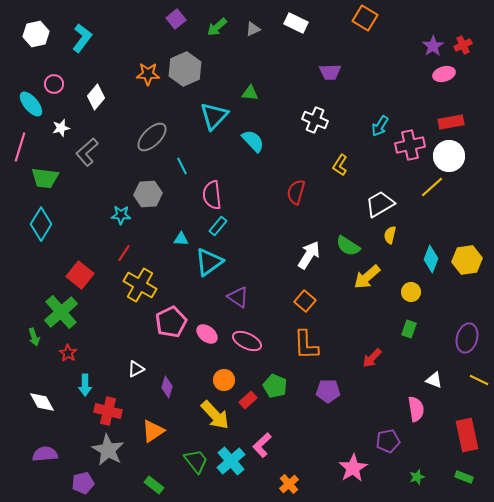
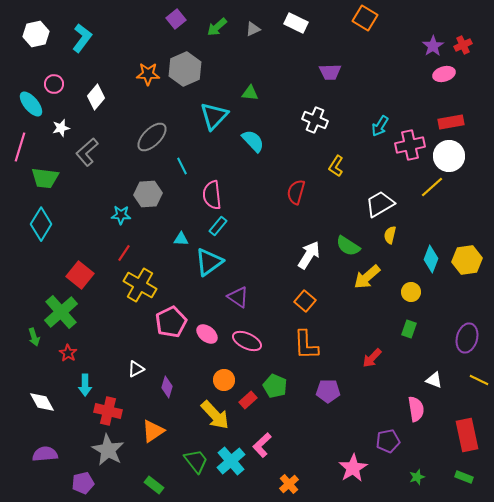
yellow L-shape at (340, 165): moved 4 px left, 1 px down
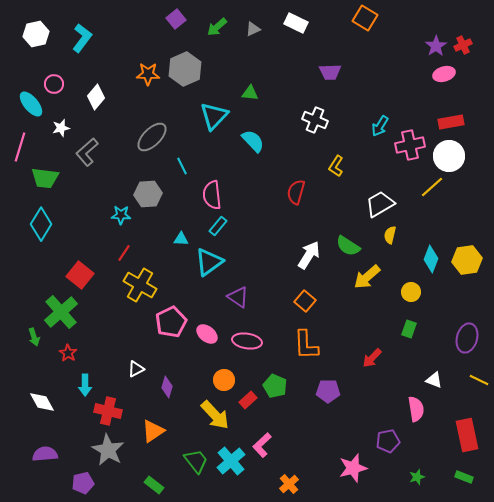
purple star at (433, 46): moved 3 px right
pink ellipse at (247, 341): rotated 16 degrees counterclockwise
pink star at (353, 468): rotated 16 degrees clockwise
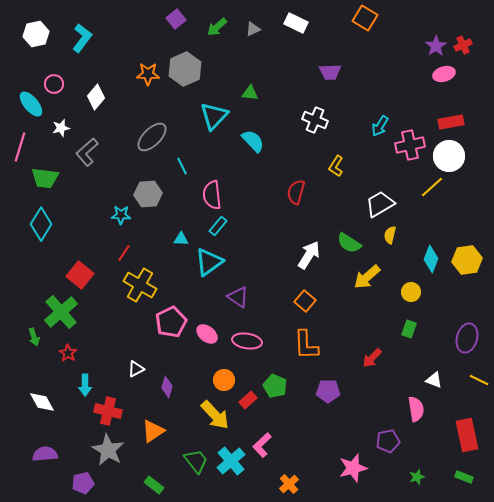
green semicircle at (348, 246): moved 1 px right, 3 px up
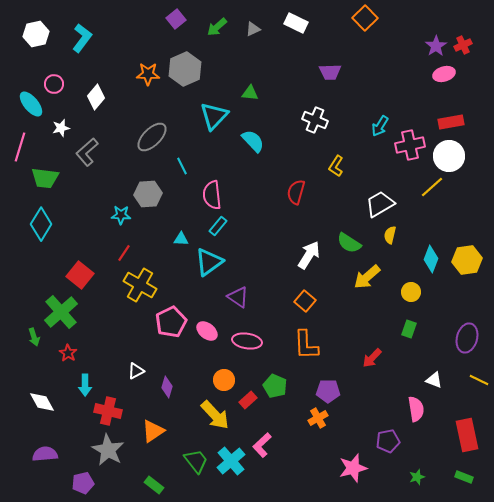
orange square at (365, 18): rotated 15 degrees clockwise
pink ellipse at (207, 334): moved 3 px up
white triangle at (136, 369): moved 2 px down
orange cross at (289, 484): moved 29 px right, 66 px up; rotated 12 degrees clockwise
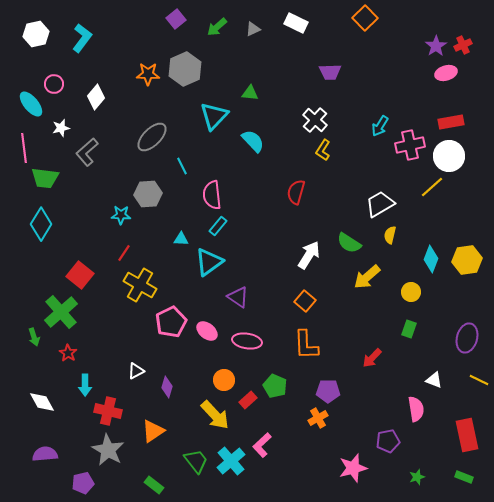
pink ellipse at (444, 74): moved 2 px right, 1 px up
white cross at (315, 120): rotated 20 degrees clockwise
pink line at (20, 147): moved 4 px right, 1 px down; rotated 24 degrees counterclockwise
yellow L-shape at (336, 166): moved 13 px left, 16 px up
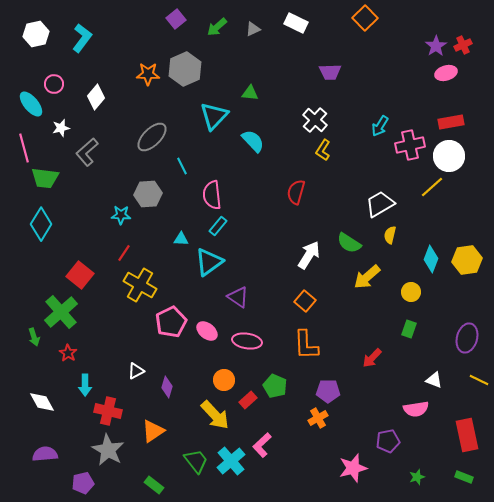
pink line at (24, 148): rotated 8 degrees counterclockwise
pink semicircle at (416, 409): rotated 90 degrees clockwise
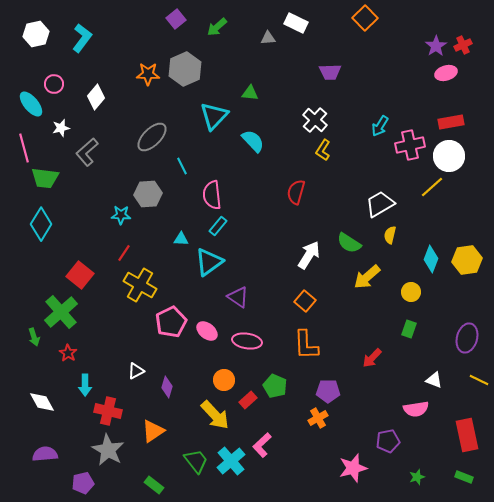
gray triangle at (253, 29): moved 15 px right, 9 px down; rotated 21 degrees clockwise
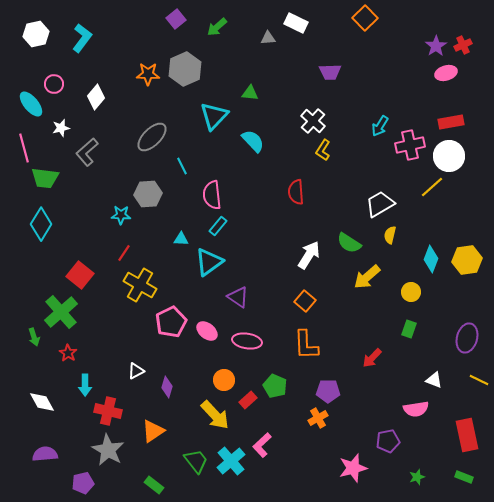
white cross at (315, 120): moved 2 px left, 1 px down
red semicircle at (296, 192): rotated 20 degrees counterclockwise
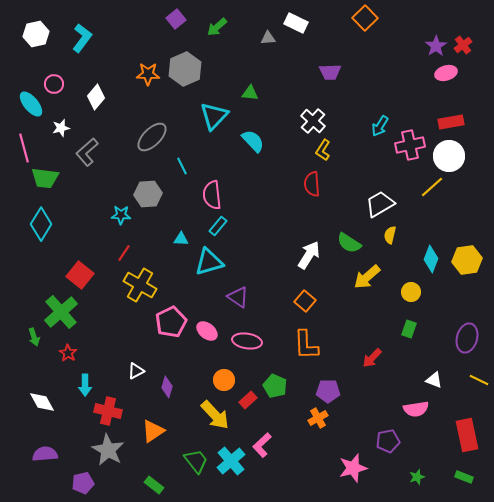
red cross at (463, 45): rotated 12 degrees counterclockwise
red semicircle at (296, 192): moved 16 px right, 8 px up
cyan triangle at (209, 262): rotated 20 degrees clockwise
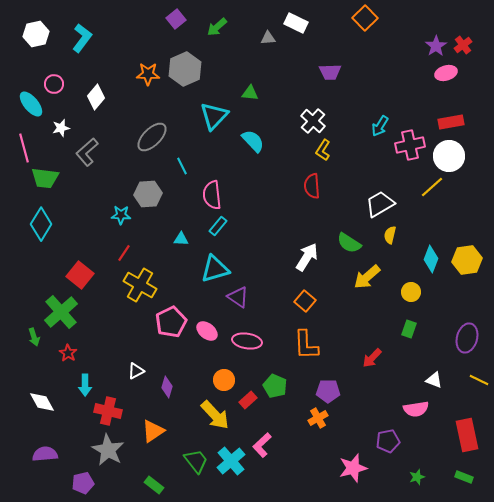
red semicircle at (312, 184): moved 2 px down
white arrow at (309, 255): moved 2 px left, 2 px down
cyan triangle at (209, 262): moved 6 px right, 7 px down
